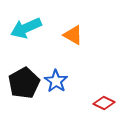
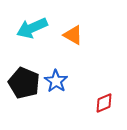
cyan arrow: moved 6 px right
black pentagon: rotated 20 degrees counterclockwise
red diamond: rotated 50 degrees counterclockwise
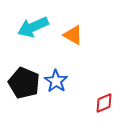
cyan arrow: moved 1 px right, 1 px up
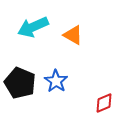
black pentagon: moved 4 px left
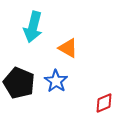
cyan arrow: rotated 52 degrees counterclockwise
orange triangle: moved 5 px left, 13 px down
black pentagon: moved 1 px left
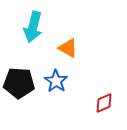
black pentagon: rotated 20 degrees counterclockwise
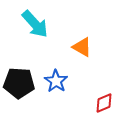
cyan arrow: moved 2 px right, 3 px up; rotated 56 degrees counterclockwise
orange triangle: moved 14 px right, 1 px up
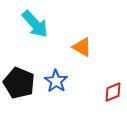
black pentagon: rotated 20 degrees clockwise
red diamond: moved 9 px right, 11 px up
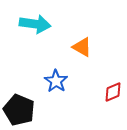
cyan arrow: rotated 40 degrees counterclockwise
black pentagon: moved 27 px down
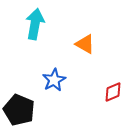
cyan arrow: rotated 88 degrees counterclockwise
orange triangle: moved 3 px right, 3 px up
blue star: moved 2 px left, 1 px up; rotated 10 degrees clockwise
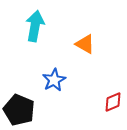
cyan arrow: moved 2 px down
red diamond: moved 10 px down
